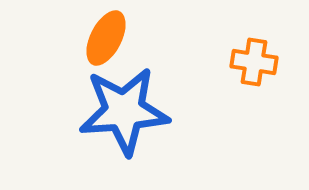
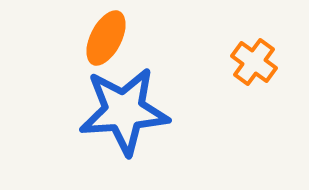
orange cross: rotated 27 degrees clockwise
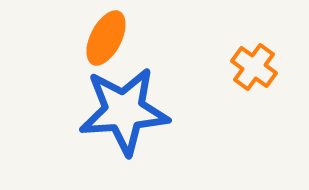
orange cross: moved 5 px down
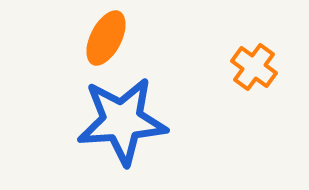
blue star: moved 2 px left, 10 px down
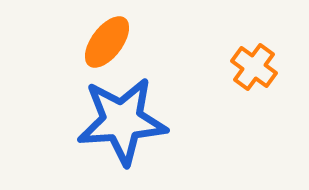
orange ellipse: moved 1 px right, 4 px down; rotated 10 degrees clockwise
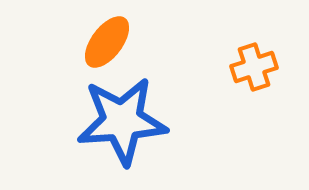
orange cross: rotated 36 degrees clockwise
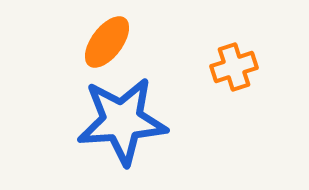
orange cross: moved 20 px left
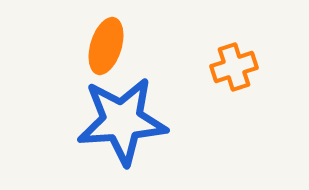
orange ellipse: moved 1 px left, 4 px down; rotated 20 degrees counterclockwise
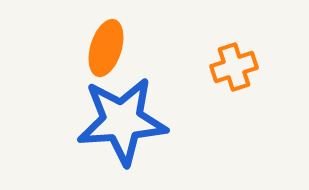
orange ellipse: moved 2 px down
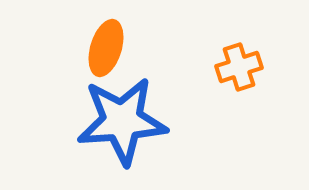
orange cross: moved 5 px right
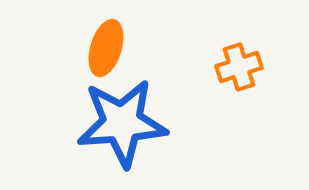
blue star: moved 2 px down
